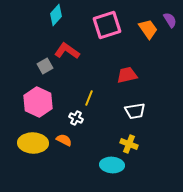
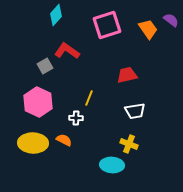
purple semicircle: moved 1 px right; rotated 21 degrees counterclockwise
white cross: rotated 24 degrees counterclockwise
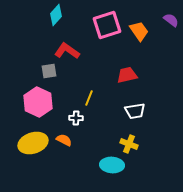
orange trapezoid: moved 9 px left, 2 px down
gray square: moved 4 px right, 5 px down; rotated 21 degrees clockwise
yellow ellipse: rotated 20 degrees counterclockwise
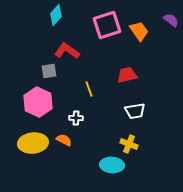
yellow line: moved 9 px up; rotated 42 degrees counterclockwise
yellow ellipse: rotated 12 degrees clockwise
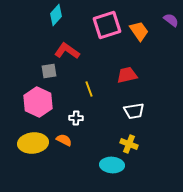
white trapezoid: moved 1 px left
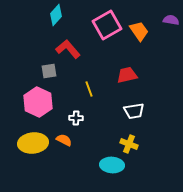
purple semicircle: rotated 28 degrees counterclockwise
pink square: rotated 12 degrees counterclockwise
red L-shape: moved 1 px right, 2 px up; rotated 15 degrees clockwise
